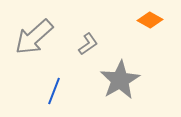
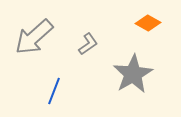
orange diamond: moved 2 px left, 3 px down
gray star: moved 13 px right, 6 px up
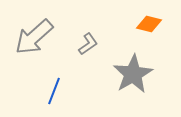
orange diamond: moved 1 px right, 1 px down; rotated 15 degrees counterclockwise
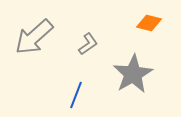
orange diamond: moved 1 px up
blue line: moved 22 px right, 4 px down
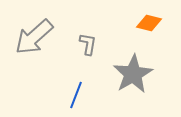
gray L-shape: rotated 45 degrees counterclockwise
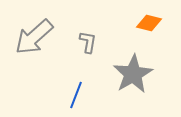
gray L-shape: moved 2 px up
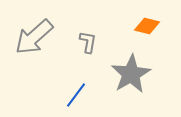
orange diamond: moved 2 px left, 3 px down
gray star: moved 2 px left
blue line: rotated 16 degrees clockwise
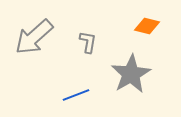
blue line: rotated 32 degrees clockwise
